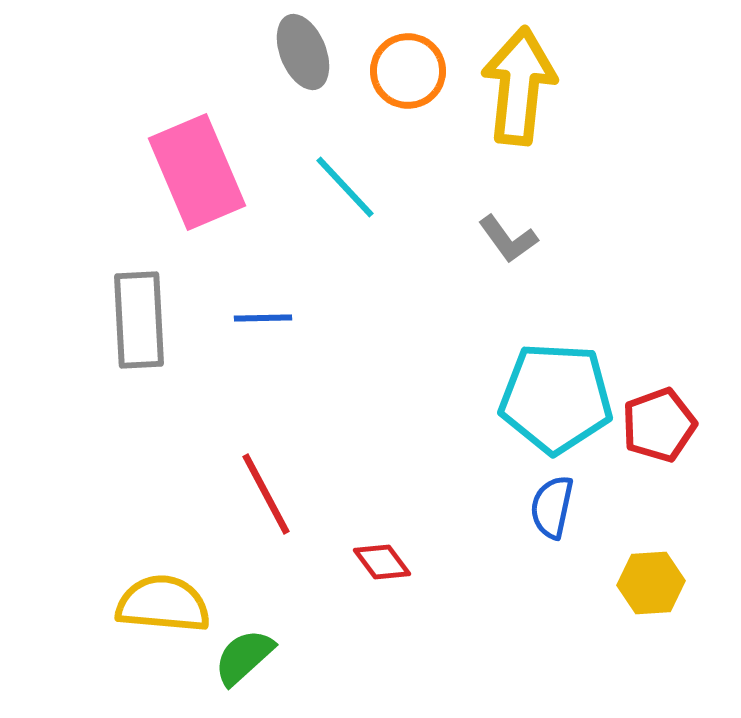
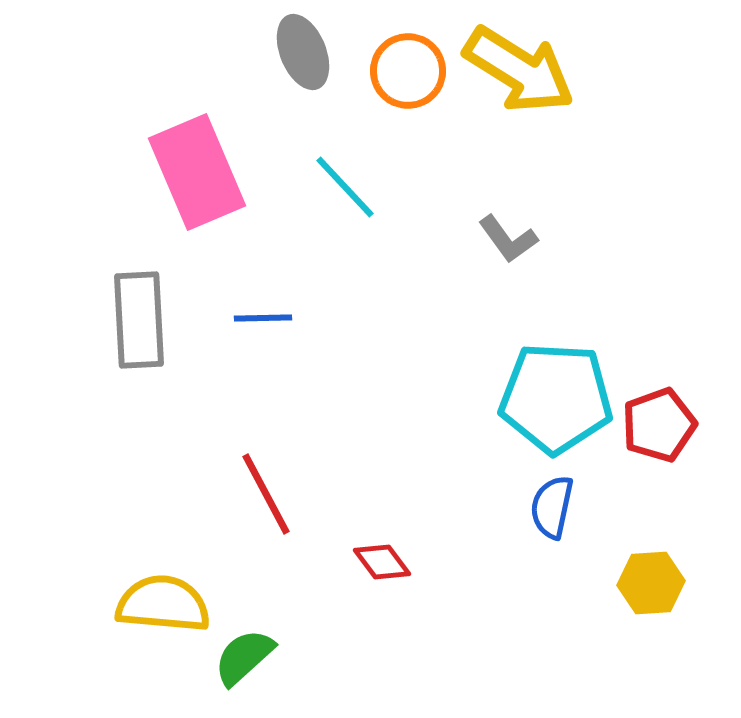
yellow arrow: moved 16 px up; rotated 116 degrees clockwise
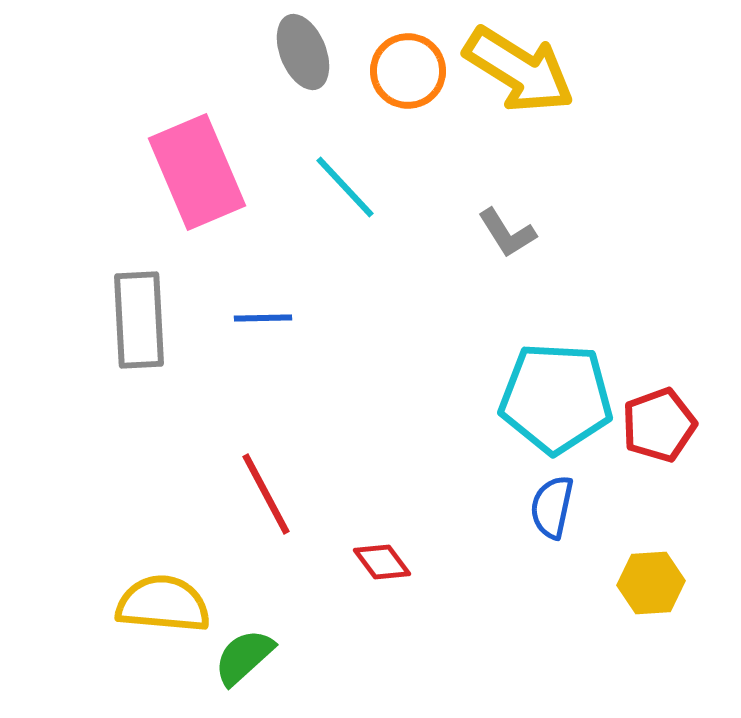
gray L-shape: moved 1 px left, 6 px up; rotated 4 degrees clockwise
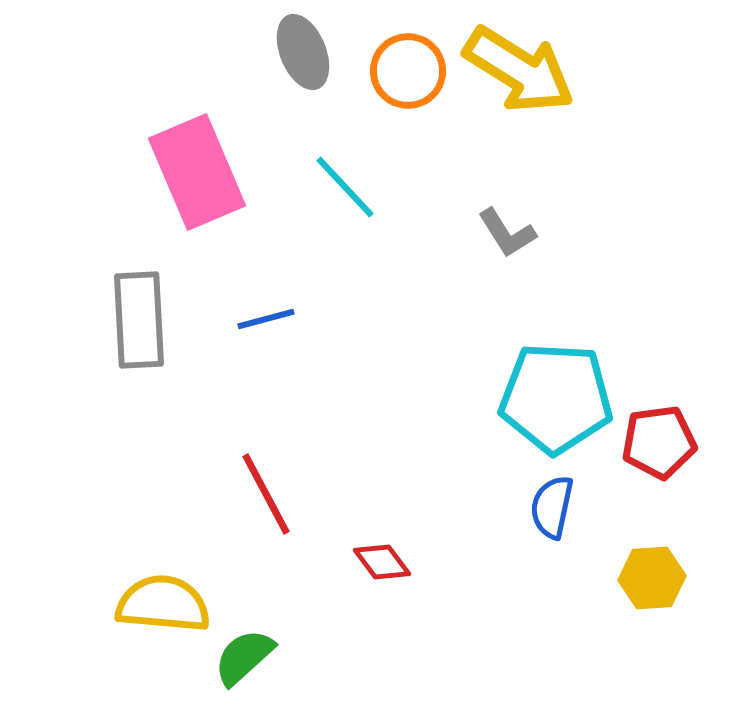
blue line: moved 3 px right, 1 px down; rotated 14 degrees counterclockwise
red pentagon: moved 17 px down; rotated 12 degrees clockwise
yellow hexagon: moved 1 px right, 5 px up
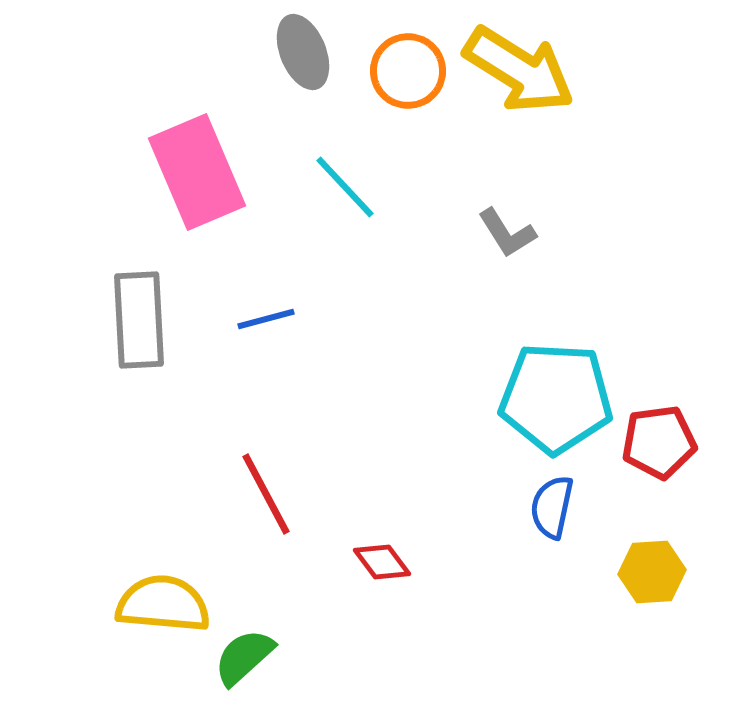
yellow hexagon: moved 6 px up
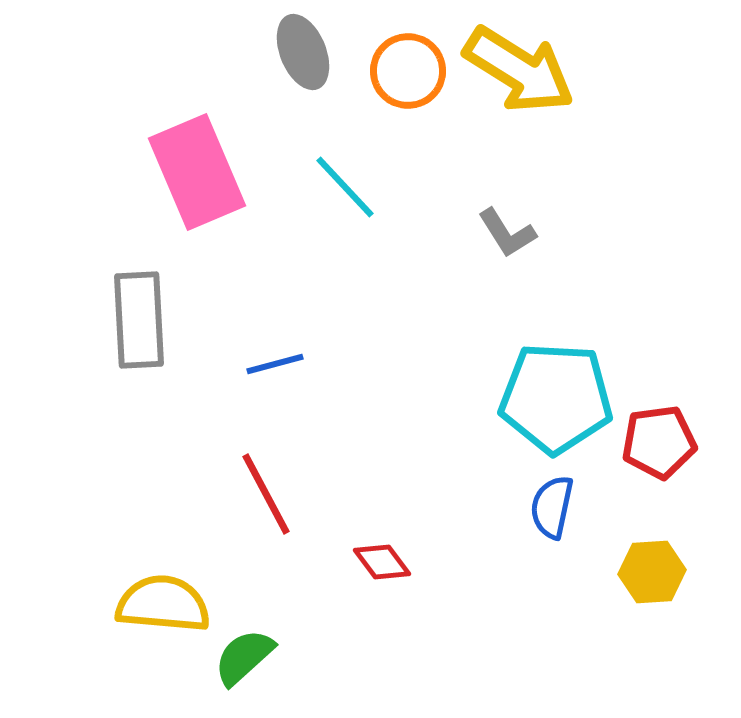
blue line: moved 9 px right, 45 px down
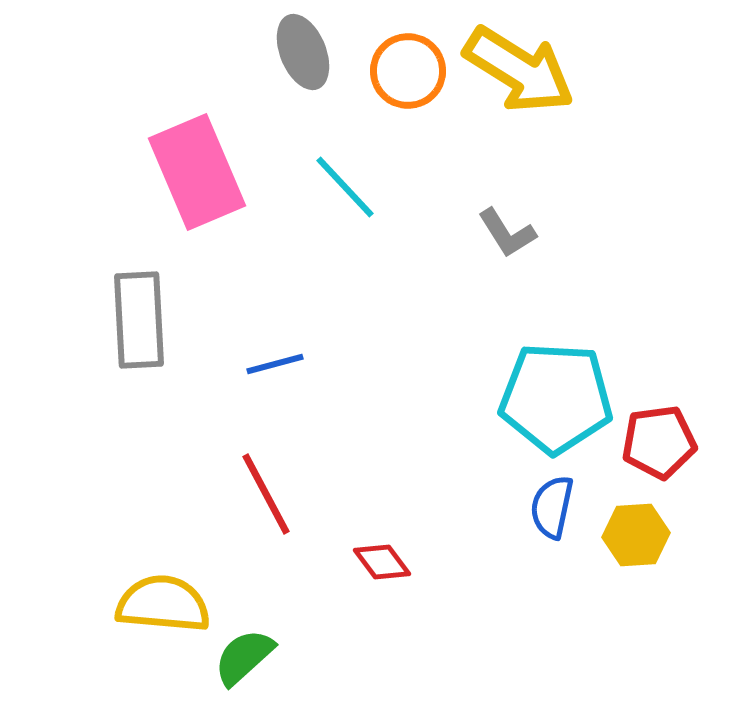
yellow hexagon: moved 16 px left, 37 px up
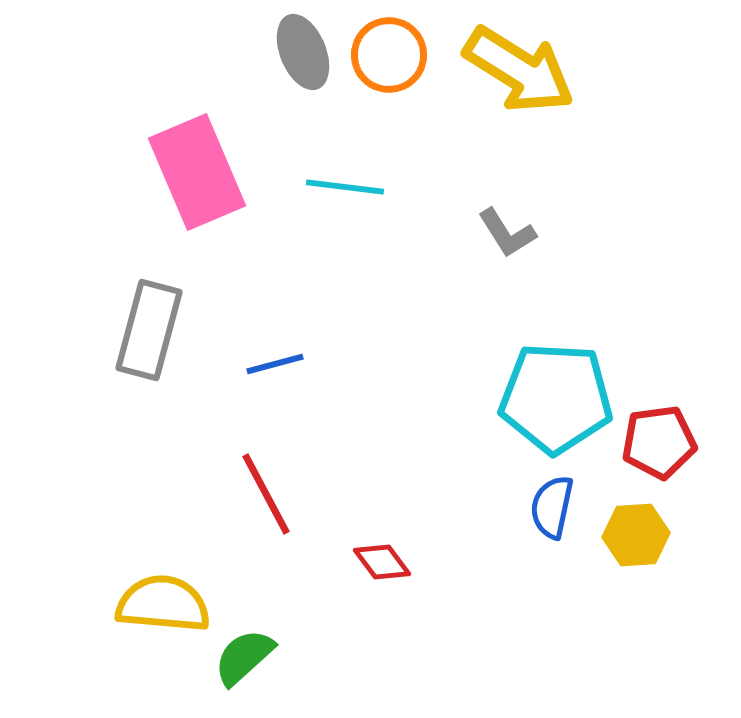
orange circle: moved 19 px left, 16 px up
cyan line: rotated 40 degrees counterclockwise
gray rectangle: moved 10 px right, 10 px down; rotated 18 degrees clockwise
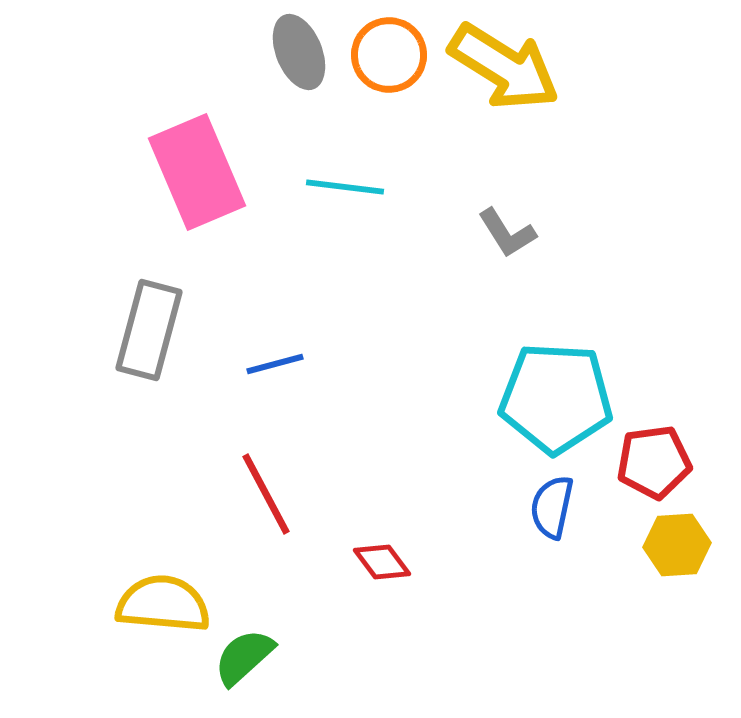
gray ellipse: moved 4 px left
yellow arrow: moved 15 px left, 3 px up
red pentagon: moved 5 px left, 20 px down
yellow hexagon: moved 41 px right, 10 px down
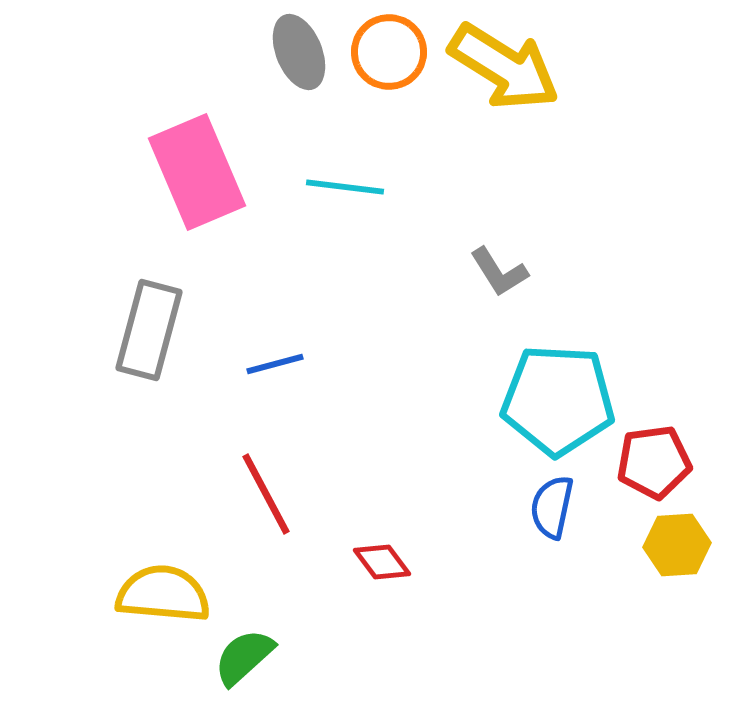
orange circle: moved 3 px up
gray L-shape: moved 8 px left, 39 px down
cyan pentagon: moved 2 px right, 2 px down
yellow semicircle: moved 10 px up
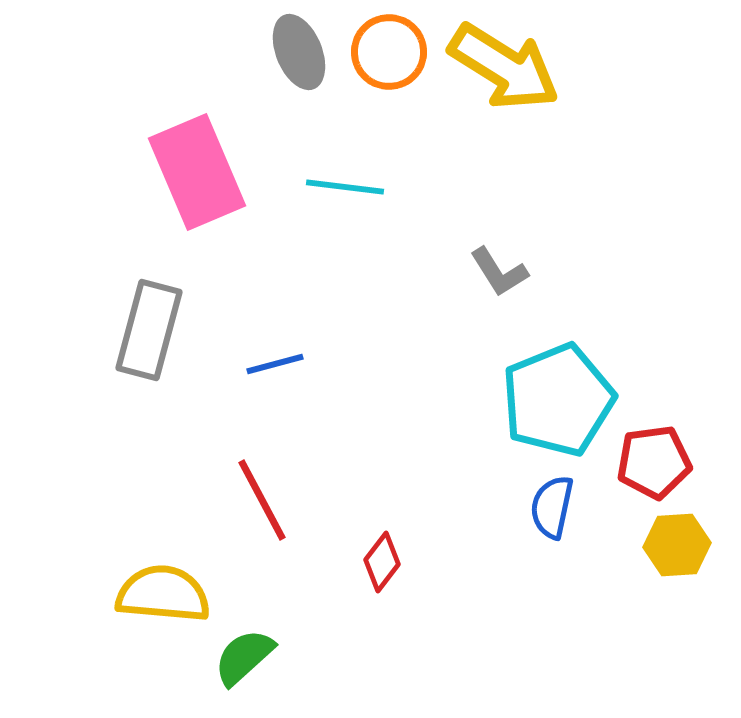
cyan pentagon: rotated 25 degrees counterclockwise
red line: moved 4 px left, 6 px down
red diamond: rotated 74 degrees clockwise
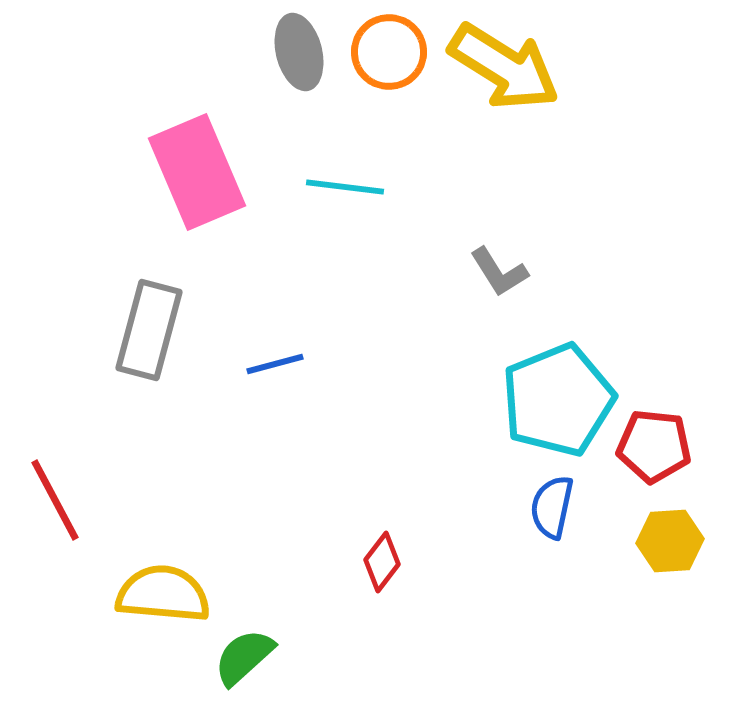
gray ellipse: rotated 8 degrees clockwise
red pentagon: moved 16 px up; rotated 14 degrees clockwise
red line: moved 207 px left
yellow hexagon: moved 7 px left, 4 px up
